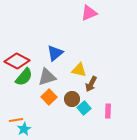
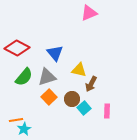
blue triangle: rotated 30 degrees counterclockwise
red diamond: moved 13 px up
pink rectangle: moved 1 px left
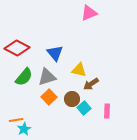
brown arrow: rotated 28 degrees clockwise
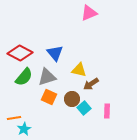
red diamond: moved 3 px right, 5 px down
orange square: rotated 21 degrees counterclockwise
orange line: moved 2 px left, 2 px up
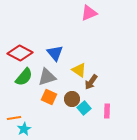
yellow triangle: rotated 21 degrees clockwise
brown arrow: moved 2 px up; rotated 21 degrees counterclockwise
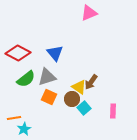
red diamond: moved 2 px left
yellow triangle: moved 17 px down
green semicircle: moved 2 px right, 2 px down; rotated 12 degrees clockwise
pink rectangle: moved 6 px right
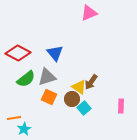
pink rectangle: moved 8 px right, 5 px up
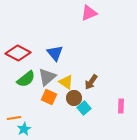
gray triangle: rotated 24 degrees counterclockwise
yellow triangle: moved 13 px left, 5 px up
brown circle: moved 2 px right, 1 px up
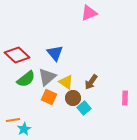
red diamond: moved 1 px left, 2 px down; rotated 15 degrees clockwise
brown circle: moved 1 px left
pink rectangle: moved 4 px right, 8 px up
orange line: moved 1 px left, 2 px down
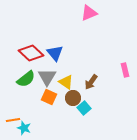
red diamond: moved 14 px right, 2 px up
gray triangle: rotated 18 degrees counterclockwise
pink rectangle: moved 28 px up; rotated 16 degrees counterclockwise
cyan star: moved 1 px up; rotated 24 degrees counterclockwise
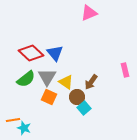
brown circle: moved 4 px right, 1 px up
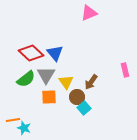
gray triangle: moved 1 px left, 2 px up
yellow triangle: rotated 21 degrees clockwise
orange square: rotated 28 degrees counterclockwise
